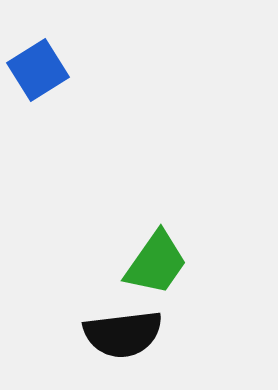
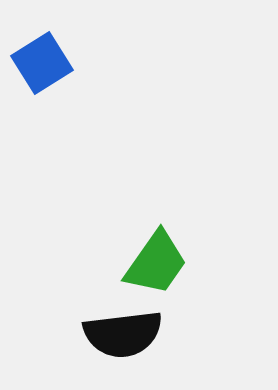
blue square: moved 4 px right, 7 px up
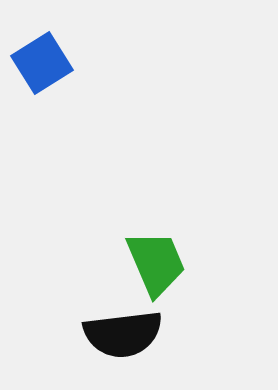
green trapezoid: rotated 58 degrees counterclockwise
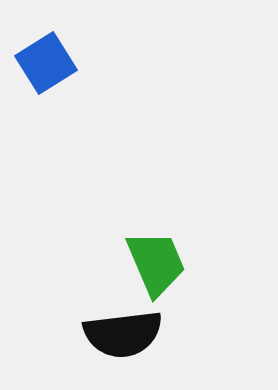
blue square: moved 4 px right
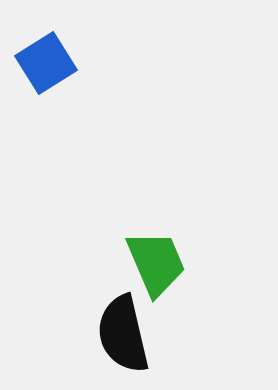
black semicircle: rotated 84 degrees clockwise
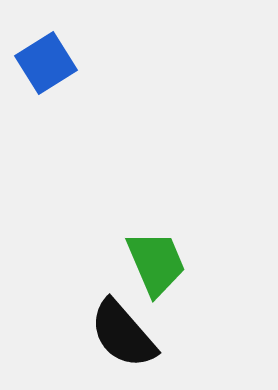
black semicircle: rotated 28 degrees counterclockwise
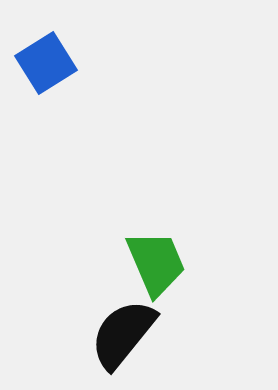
black semicircle: rotated 80 degrees clockwise
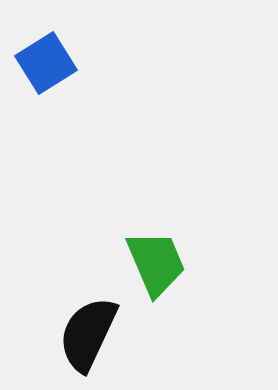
black semicircle: moved 35 px left; rotated 14 degrees counterclockwise
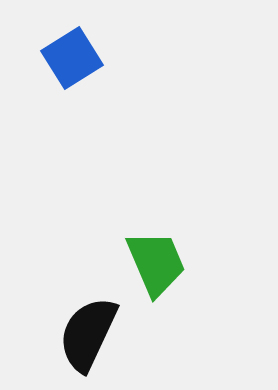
blue square: moved 26 px right, 5 px up
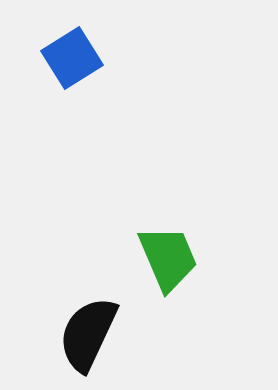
green trapezoid: moved 12 px right, 5 px up
